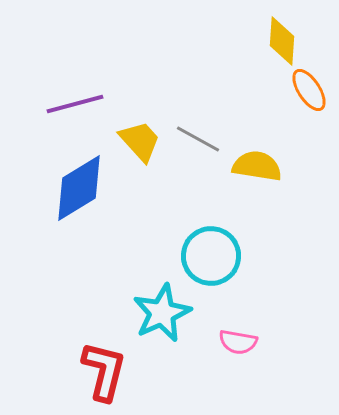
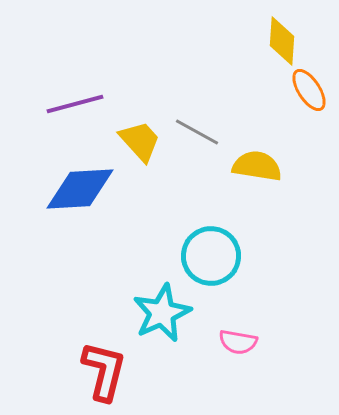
gray line: moved 1 px left, 7 px up
blue diamond: moved 1 px right, 1 px down; rotated 28 degrees clockwise
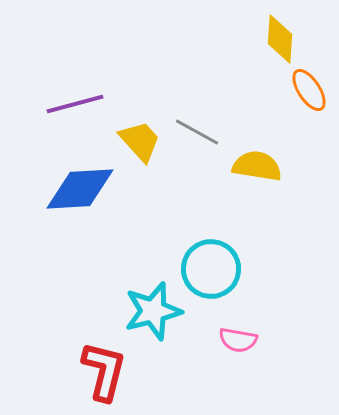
yellow diamond: moved 2 px left, 2 px up
cyan circle: moved 13 px down
cyan star: moved 9 px left, 2 px up; rotated 10 degrees clockwise
pink semicircle: moved 2 px up
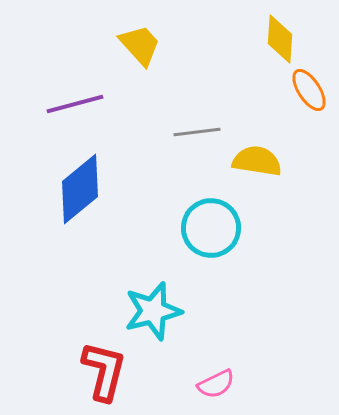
gray line: rotated 36 degrees counterclockwise
yellow trapezoid: moved 96 px up
yellow semicircle: moved 5 px up
blue diamond: rotated 36 degrees counterclockwise
cyan circle: moved 41 px up
pink semicircle: moved 22 px left, 44 px down; rotated 36 degrees counterclockwise
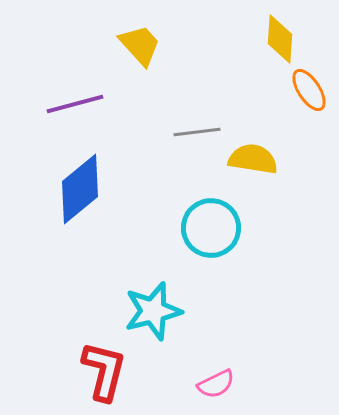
yellow semicircle: moved 4 px left, 2 px up
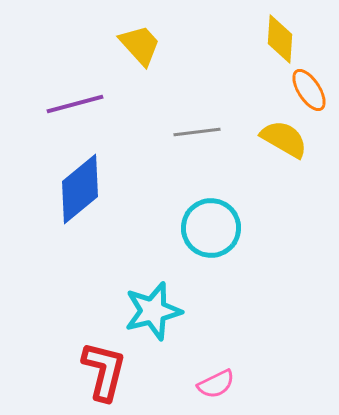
yellow semicircle: moved 31 px right, 20 px up; rotated 21 degrees clockwise
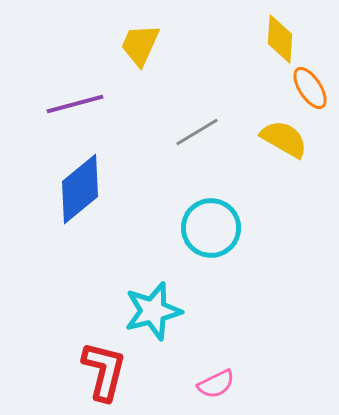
yellow trapezoid: rotated 114 degrees counterclockwise
orange ellipse: moved 1 px right, 2 px up
gray line: rotated 24 degrees counterclockwise
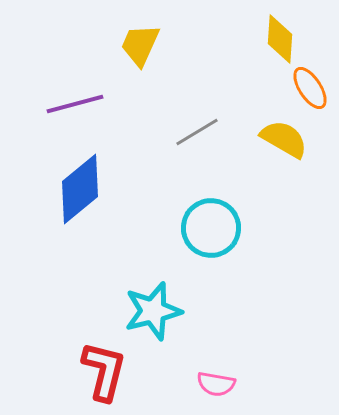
pink semicircle: rotated 36 degrees clockwise
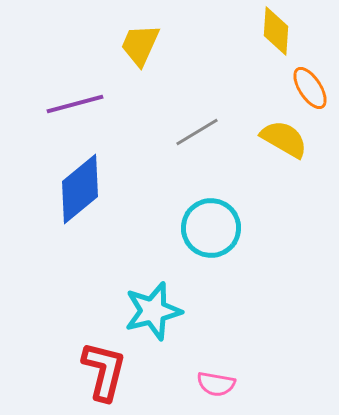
yellow diamond: moved 4 px left, 8 px up
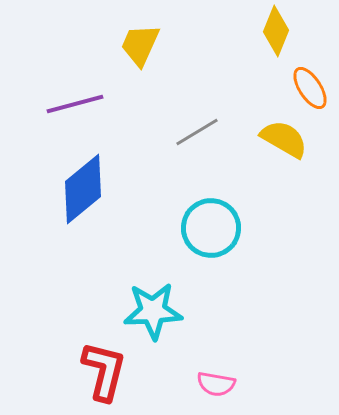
yellow diamond: rotated 18 degrees clockwise
blue diamond: moved 3 px right
cyan star: rotated 12 degrees clockwise
